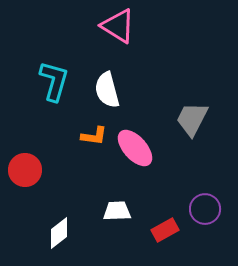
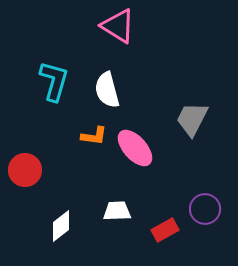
white diamond: moved 2 px right, 7 px up
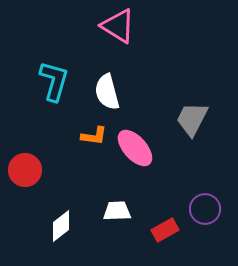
white semicircle: moved 2 px down
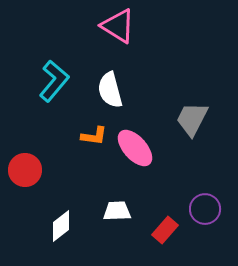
cyan L-shape: rotated 24 degrees clockwise
white semicircle: moved 3 px right, 2 px up
red rectangle: rotated 20 degrees counterclockwise
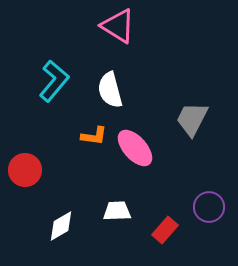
purple circle: moved 4 px right, 2 px up
white diamond: rotated 8 degrees clockwise
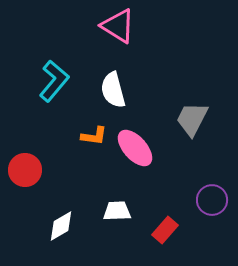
white semicircle: moved 3 px right
purple circle: moved 3 px right, 7 px up
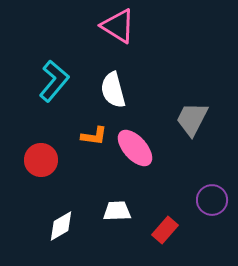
red circle: moved 16 px right, 10 px up
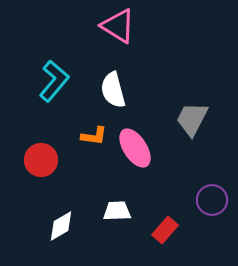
pink ellipse: rotated 9 degrees clockwise
